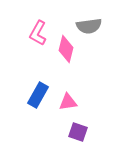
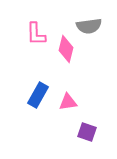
pink L-shape: moved 2 px left, 1 px down; rotated 30 degrees counterclockwise
purple square: moved 9 px right
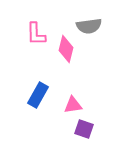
pink triangle: moved 5 px right, 3 px down
purple square: moved 3 px left, 3 px up
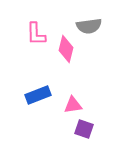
blue rectangle: rotated 40 degrees clockwise
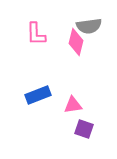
pink diamond: moved 10 px right, 7 px up
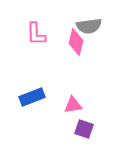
blue rectangle: moved 6 px left, 2 px down
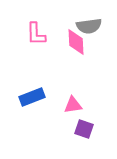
pink diamond: rotated 16 degrees counterclockwise
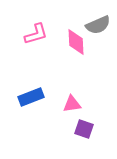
gray semicircle: moved 9 px right, 1 px up; rotated 15 degrees counterclockwise
pink L-shape: rotated 105 degrees counterclockwise
blue rectangle: moved 1 px left
pink triangle: moved 1 px left, 1 px up
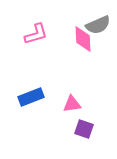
pink diamond: moved 7 px right, 3 px up
